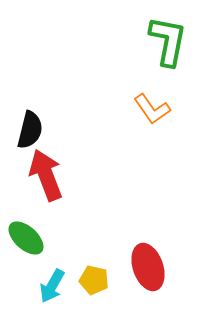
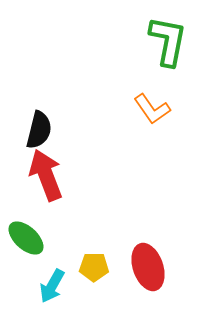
black semicircle: moved 9 px right
yellow pentagon: moved 13 px up; rotated 12 degrees counterclockwise
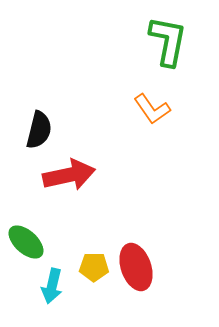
red arrow: moved 23 px right; rotated 99 degrees clockwise
green ellipse: moved 4 px down
red ellipse: moved 12 px left
cyan arrow: rotated 16 degrees counterclockwise
